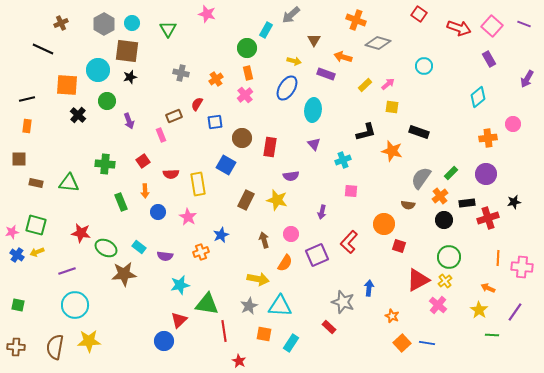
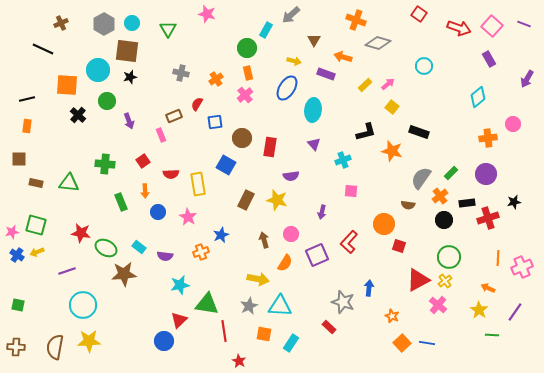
yellow square at (392, 107): rotated 32 degrees clockwise
pink cross at (522, 267): rotated 30 degrees counterclockwise
cyan circle at (75, 305): moved 8 px right
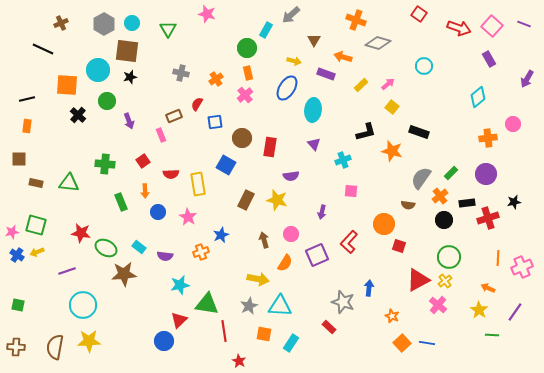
yellow rectangle at (365, 85): moved 4 px left
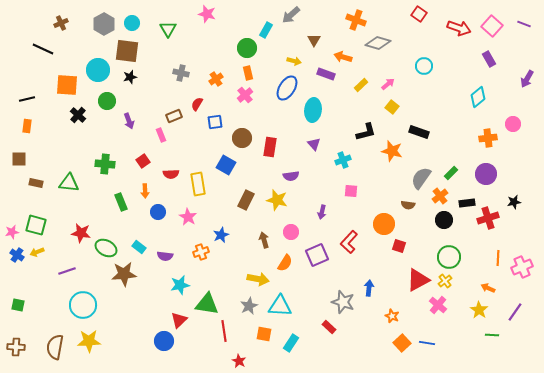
pink circle at (291, 234): moved 2 px up
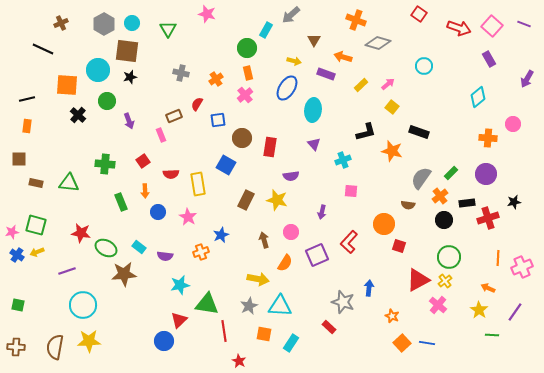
blue square at (215, 122): moved 3 px right, 2 px up
orange cross at (488, 138): rotated 12 degrees clockwise
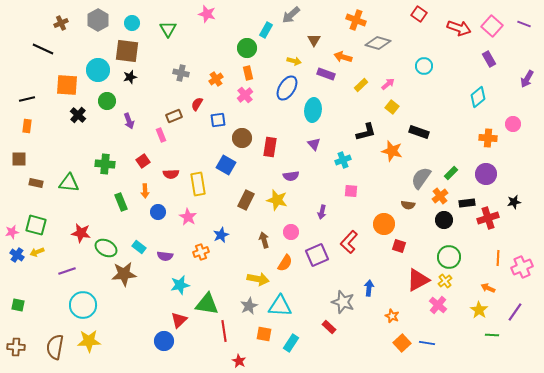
gray hexagon at (104, 24): moved 6 px left, 4 px up
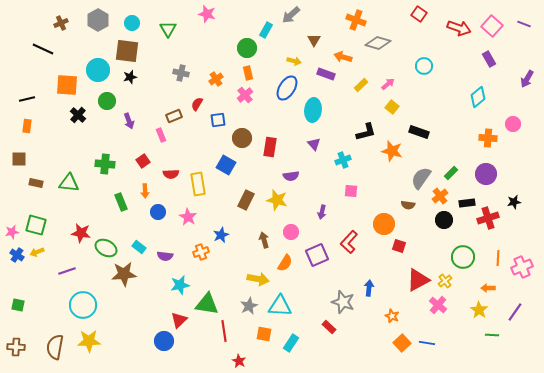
green circle at (449, 257): moved 14 px right
orange arrow at (488, 288): rotated 24 degrees counterclockwise
